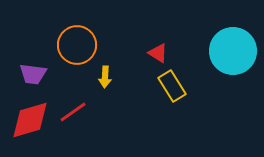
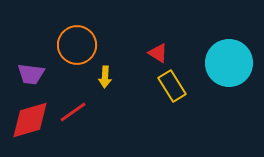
cyan circle: moved 4 px left, 12 px down
purple trapezoid: moved 2 px left
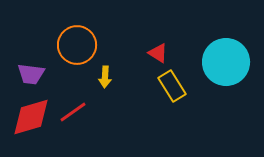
cyan circle: moved 3 px left, 1 px up
red diamond: moved 1 px right, 3 px up
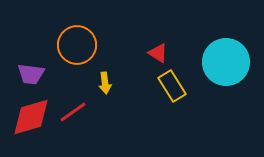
yellow arrow: moved 6 px down; rotated 10 degrees counterclockwise
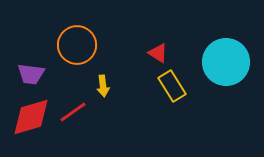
yellow arrow: moved 2 px left, 3 px down
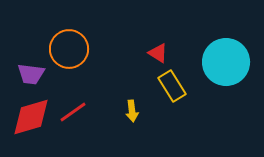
orange circle: moved 8 px left, 4 px down
yellow arrow: moved 29 px right, 25 px down
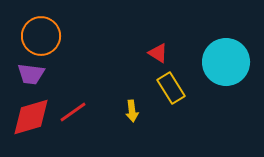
orange circle: moved 28 px left, 13 px up
yellow rectangle: moved 1 px left, 2 px down
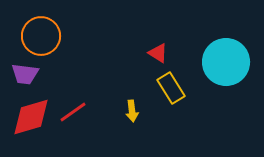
purple trapezoid: moved 6 px left
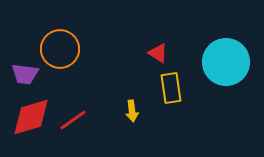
orange circle: moved 19 px right, 13 px down
yellow rectangle: rotated 24 degrees clockwise
red line: moved 8 px down
